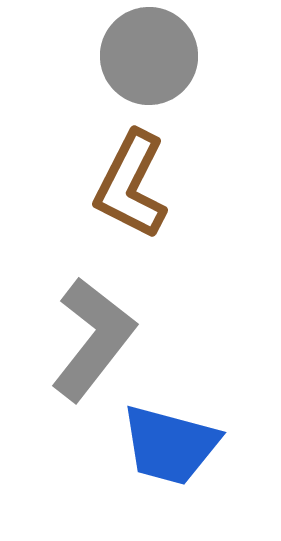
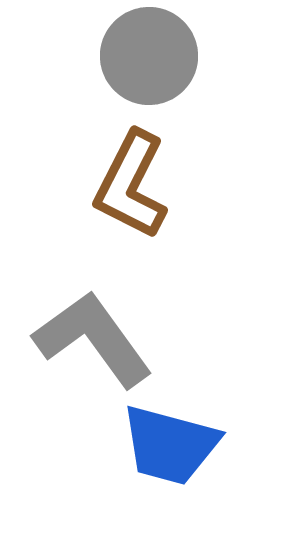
gray L-shape: rotated 74 degrees counterclockwise
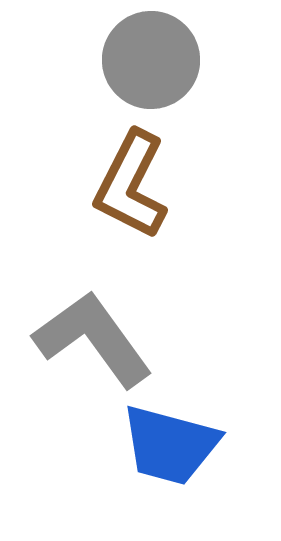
gray circle: moved 2 px right, 4 px down
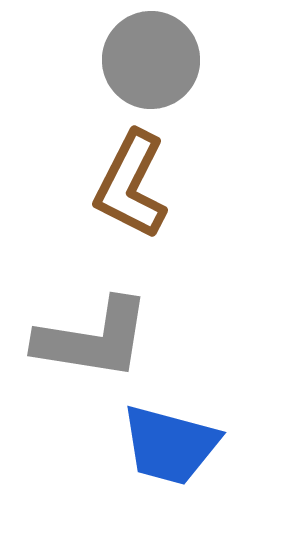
gray L-shape: rotated 135 degrees clockwise
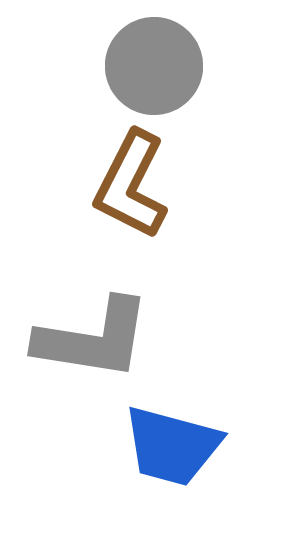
gray circle: moved 3 px right, 6 px down
blue trapezoid: moved 2 px right, 1 px down
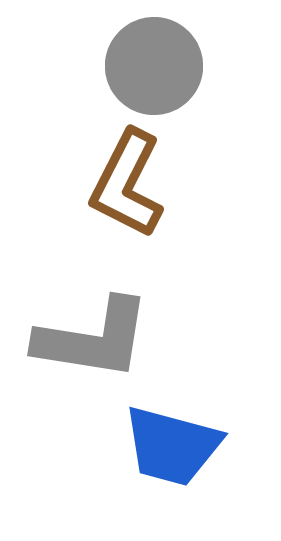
brown L-shape: moved 4 px left, 1 px up
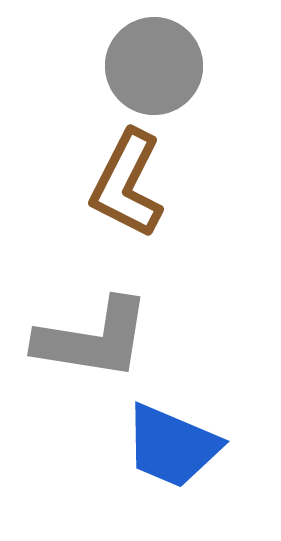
blue trapezoid: rotated 8 degrees clockwise
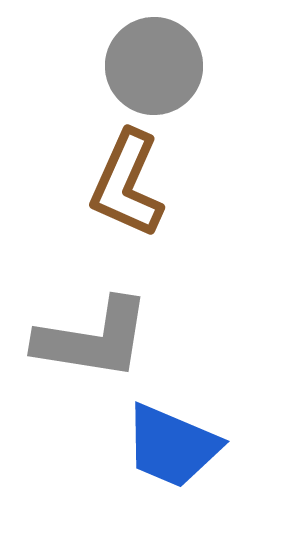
brown L-shape: rotated 3 degrees counterclockwise
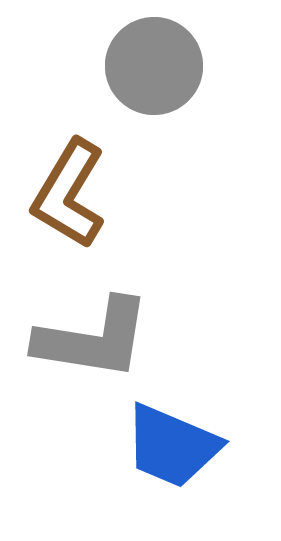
brown L-shape: moved 58 px left, 10 px down; rotated 7 degrees clockwise
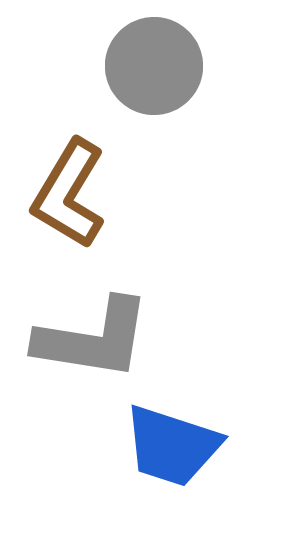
blue trapezoid: rotated 5 degrees counterclockwise
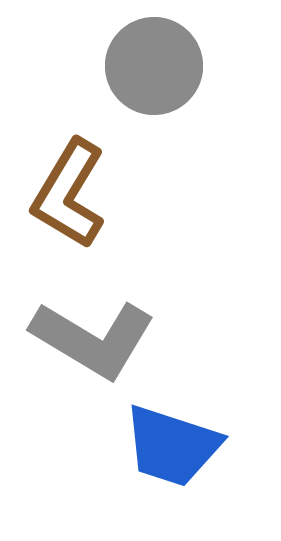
gray L-shape: rotated 22 degrees clockwise
